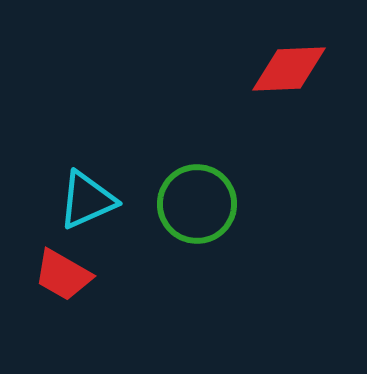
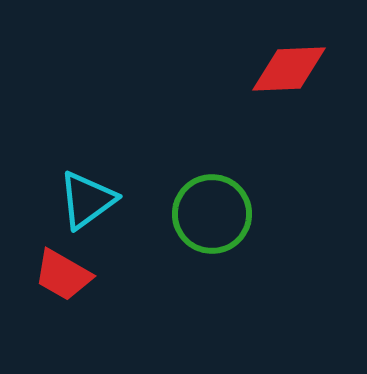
cyan triangle: rotated 12 degrees counterclockwise
green circle: moved 15 px right, 10 px down
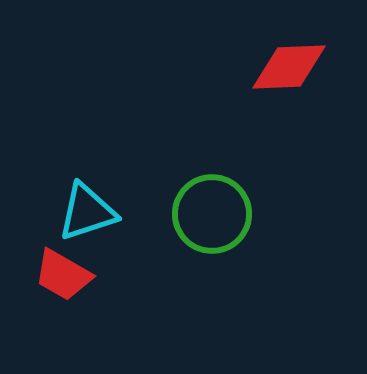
red diamond: moved 2 px up
cyan triangle: moved 12 px down; rotated 18 degrees clockwise
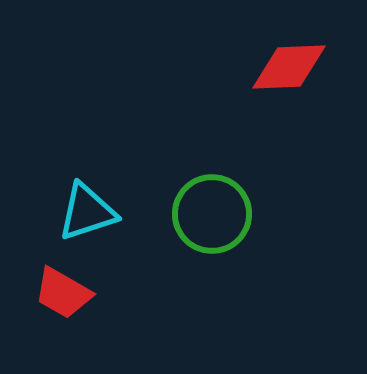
red trapezoid: moved 18 px down
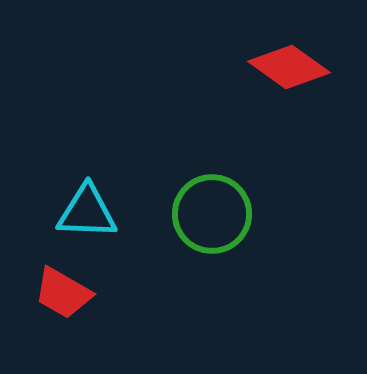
red diamond: rotated 38 degrees clockwise
cyan triangle: rotated 20 degrees clockwise
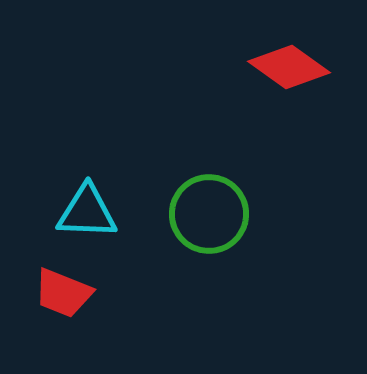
green circle: moved 3 px left
red trapezoid: rotated 8 degrees counterclockwise
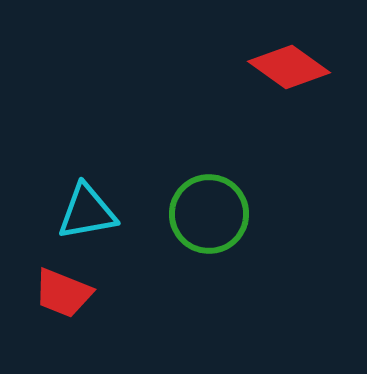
cyan triangle: rotated 12 degrees counterclockwise
